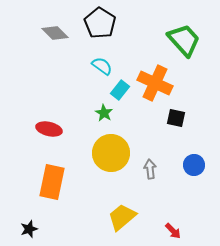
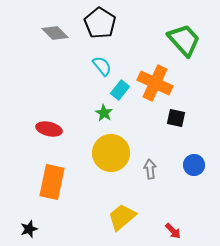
cyan semicircle: rotated 15 degrees clockwise
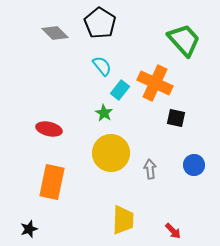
yellow trapezoid: moved 1 px right, 3 px down; rotated 132 degrees clockwise
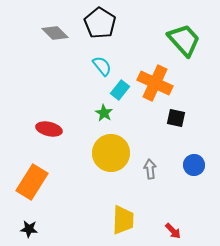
orange rectangle: moved 20 px left; rotated 20 degrees clockwise
black star: rotated 24 degrees clockwise
